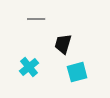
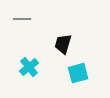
gray line: moved 14 px left
cyan square: moved 1 px right, 1 px down
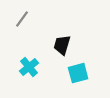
gray line: rotated 54 degrees counterclockwise
black trapezoid: moved 1 px left, 1 px down
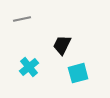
gray line: rotated 42 degrees clockwise
black trapezoid: rotated 10 degrees clockwise
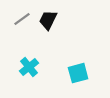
gray line: rotated 24 degrees counterclockwise
black trapezoid: moved 14 px left, 25 px up
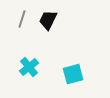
gray line: rotated 36 degrees counterclockwise
cyan square: moved 5 px left, 1 px down
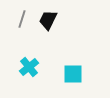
cyan square: rotated 15 degrees clockwise
